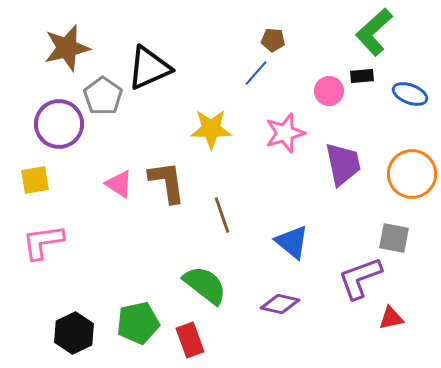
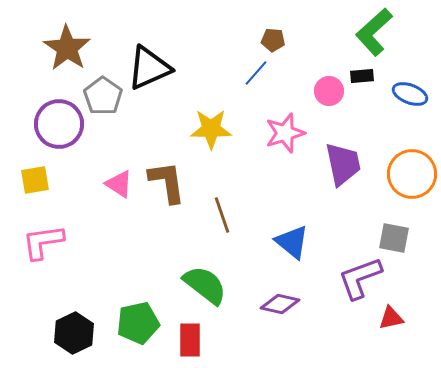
brown star: rotated 24 degrees counterclockwise
red rectangle: rotated 20 degrees clockwise
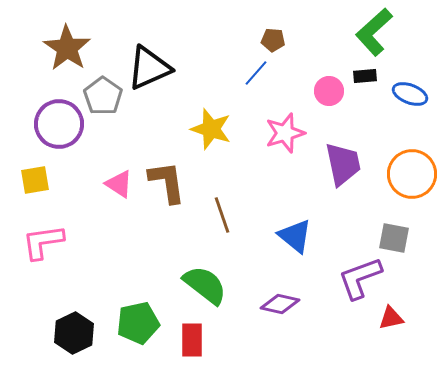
black rectangle: moved 3 px right
yellow star: rotated 18 degrees clockwise
blue triangle: moved 3 px right, 6 px up
red rectangle: moved 2 px right
